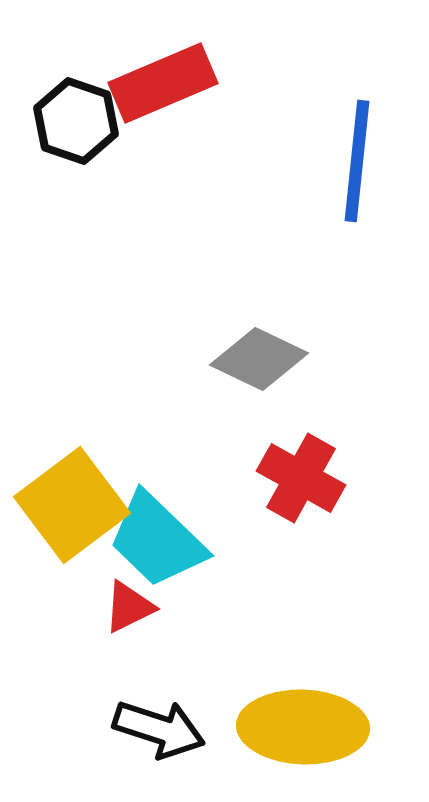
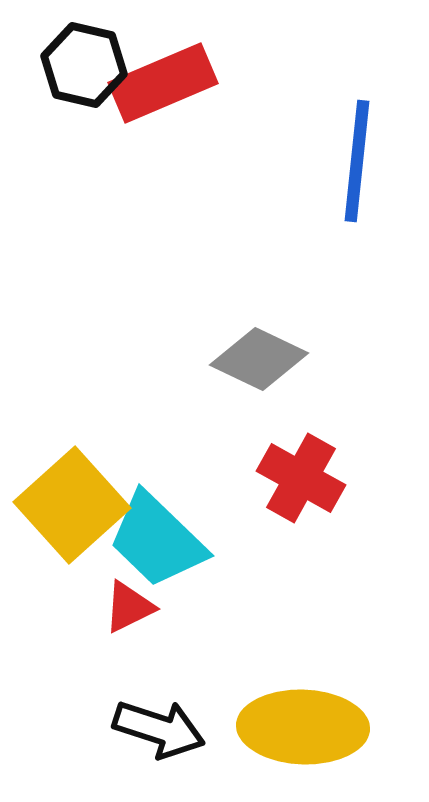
black hexagon: moved 8 px right, 56 px up; rotated 6 degrees counterclockwise
yellow square: rotated 5 degrees counterclockwise
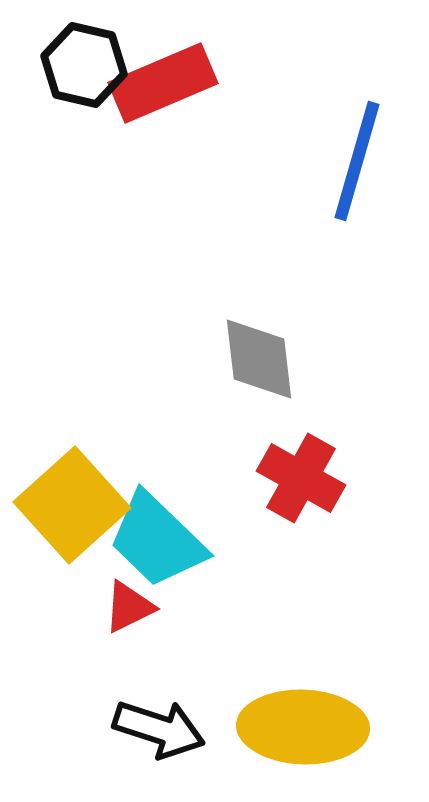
blue line: rotated 10 degrees clockwise
gray diamond: rotated 58 degrees clockwise
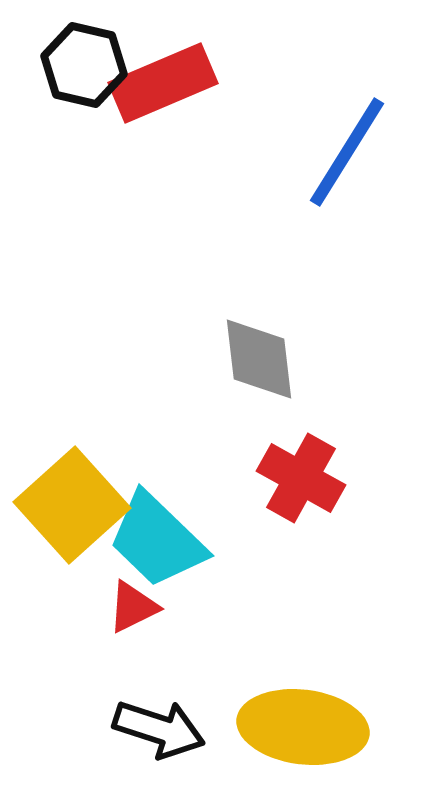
blue line: moved 10 px left, 9 px up; rotated 16 degrees clockwise
red triangle: moved 4 px right
yellow ellipse: rotated 5 degrees clockwise
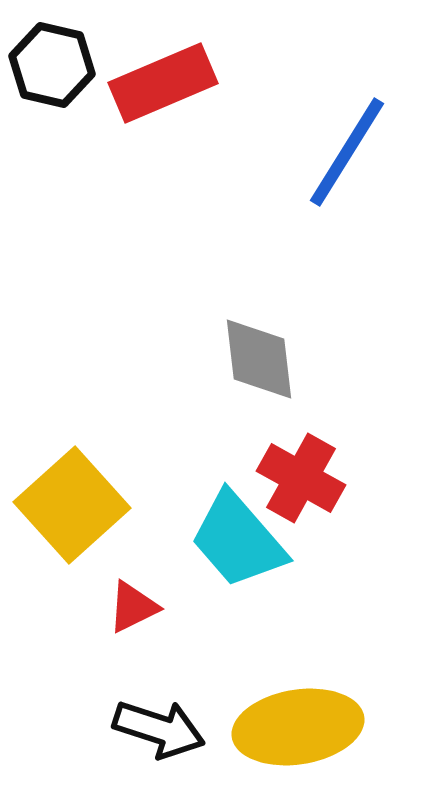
black hexagon: moved 32 px left
cyan trapezoid: moved 81 px right; rotated 5 degrees clockwise
yellow ellipse: moved 5 px left; rotated 16 degrees counterclockwise
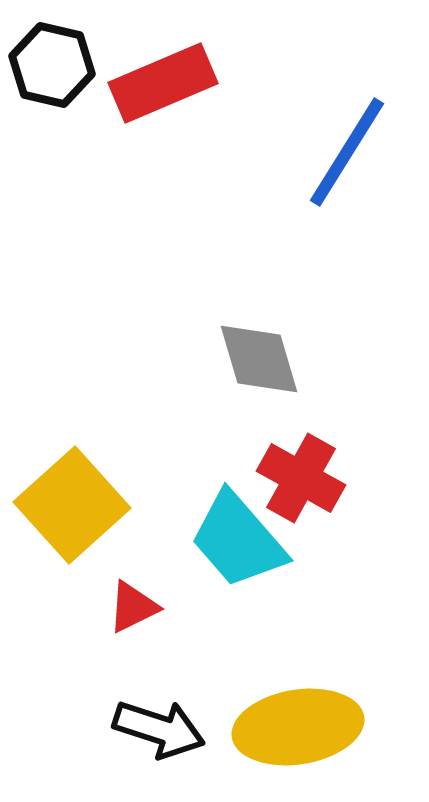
gray diamond: rotated 10 degrees counterclockwise
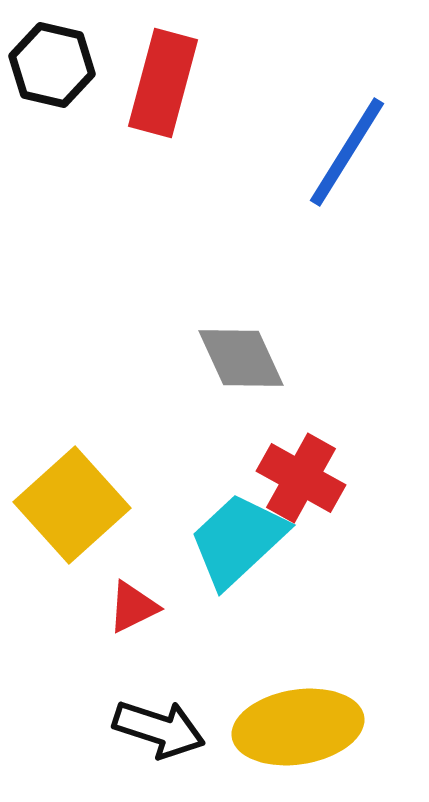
red rectangle: rotated 52 degrees counterclockwise
gray diamond: moved 18 px left, 1 px up; rotated 8 degrees counterclockwise
cyan trapezoid: rotated 88 degrees clockwise
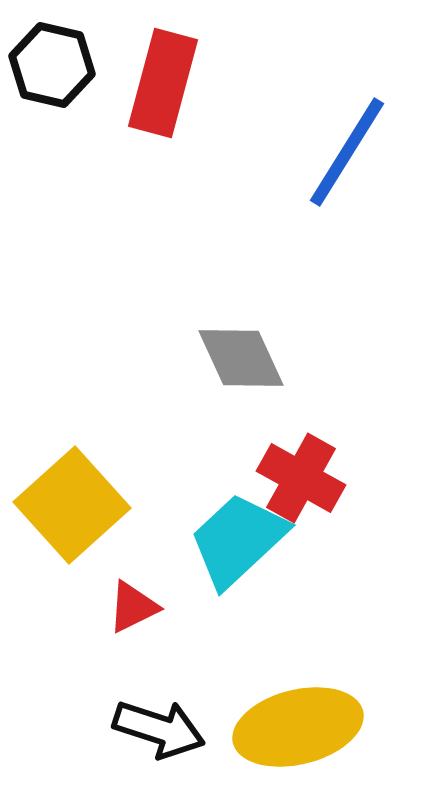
yellow ellipse: rotated 5 degrees counterclockwise
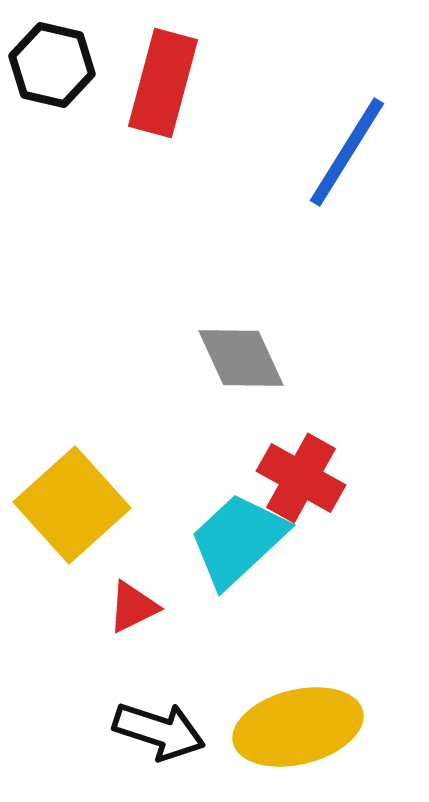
black arrow: moved 2 px down
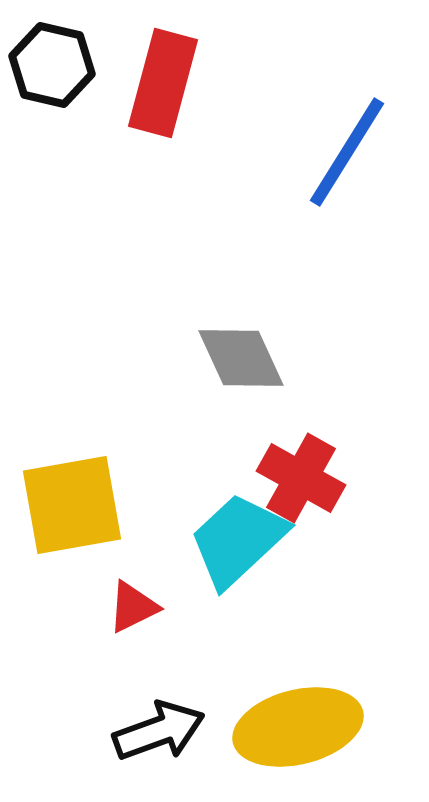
yellow square: rotated 32 degrees clockwise
black arrow: rotated 38 degrees counterclockwise
